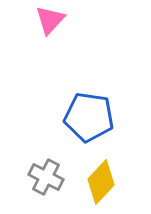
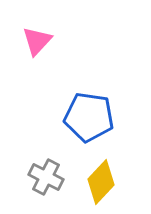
pink triangle: moved 13 px left, 21 px down
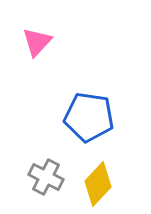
pink triangle: moved 1 px down
yellow diamond: moved 3 px left, 2 px down
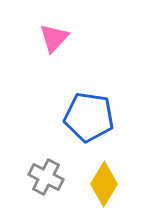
pink triangle: moved 17 px right, 4 px up
yellow diamond: moved 6 px right; rotated 12 degrees counterclockwise
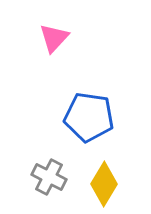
gray cross: moved 3 px right
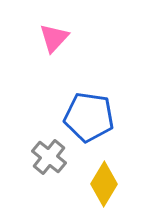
gray cross: moved 20 px up; rotated 12 degrees clockwise
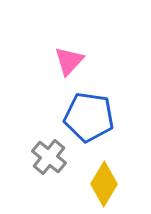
pink triangle: moved 15 px right, 23 px down
